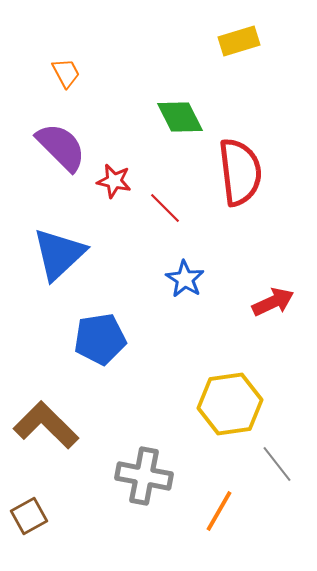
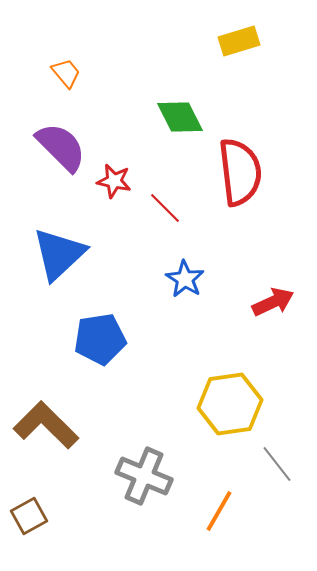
orange trapezoid: rotated 12 degrees counterclockwise
gray cross: rotated 12 degrees clockwise
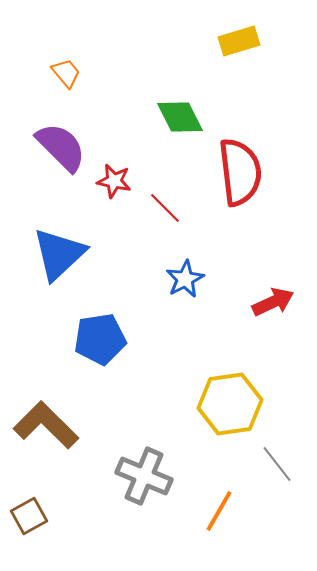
blue star: rotated 12 degrees clockwise
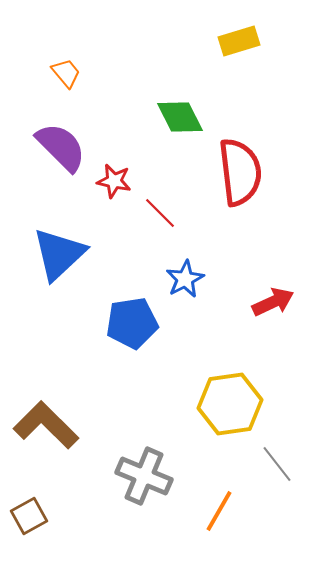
red line: moved 5 px left, 5 px down
blue pentagon: moved 32 px right, 16 px up
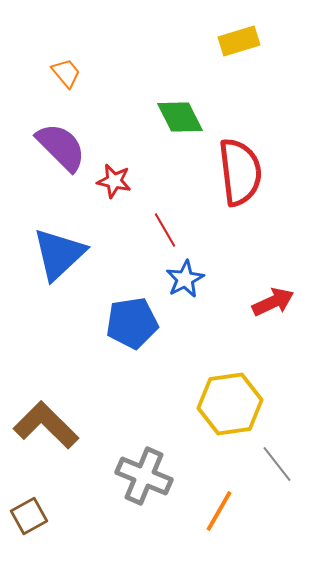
red line: moved 5 px right, 17 px down; rotated 15 degrees clockwise
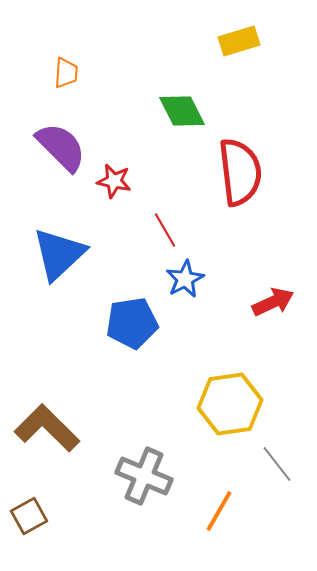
orange trapezoid: rotated 44 degrees clockwise
green diamond: moved 2 px right, 6 px up
brown L-shape: moved 1 px right, 3 px down
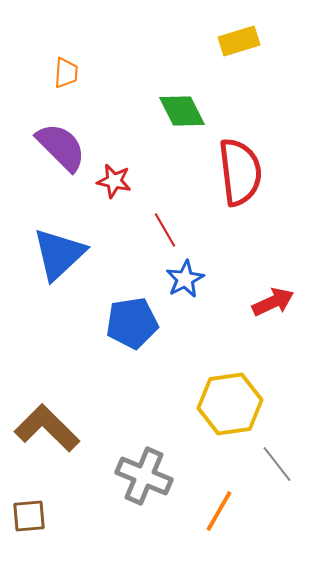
brown square: rotated 24 degrees clockwise
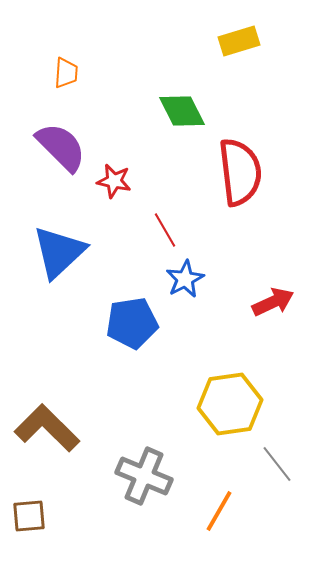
blue triangle: moved 2 px up
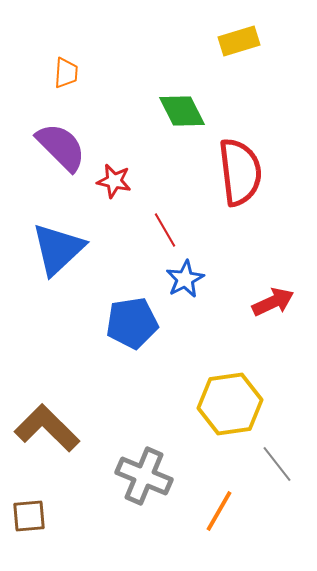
blue triangle: moved 1 px left, 3 px up
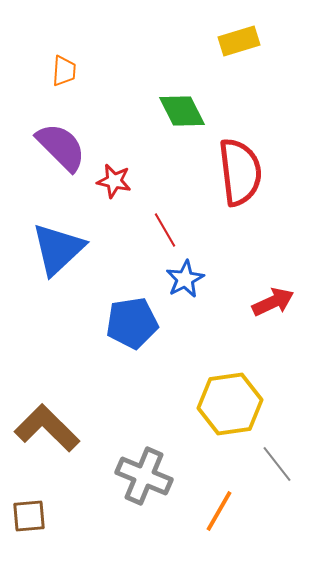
orange trapezoid: moved 2 px left, 2 px up
